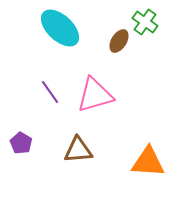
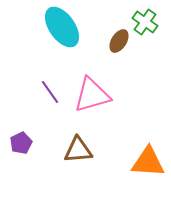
cyan ellipse: moved 2 px right, 1 px up; rotated 12 degrees clockwise
pink triangle: moved 3 px left
purple pentagon: rotated 15 degrees clockwise
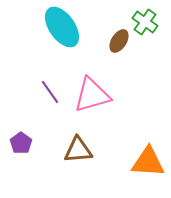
purple pentagon: rotated 10 degrees counterclockwise
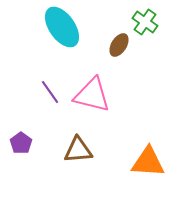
brown ellipse: moved 4 px down
pink triangle: rotated 30 degrees clockwise
